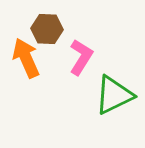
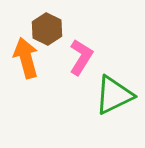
brown hexagon: rotated 24 degrees clockwise
orange arrow: rotated 9 degrees clockwise
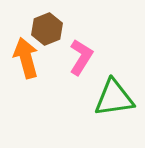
brown hexagon: rotated 12 degrees clockwise
green triangle: moved 3 px down; rotated 18 degrees clockwise
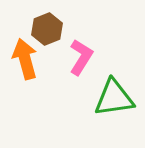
orange arrow: moved 1 px left, 1 px down
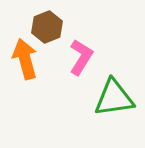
brown hexagon: moved 2 px up
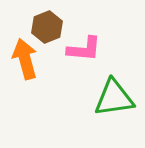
pink L-shape: moved 3 px right, 8 px up; rotated 63 degrees clockwise
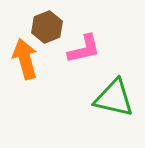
pink L-shape: rotated 18 degrees counterclockwise
green triangle: rotated 21 degrees clockwise
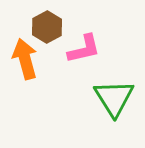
brown hexagon: rotated 8 degrees counterclockwise
green triangle: rotated 45 degrees clockwise
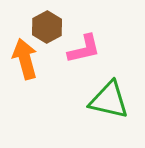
green triangle: moved 5 px left, 2 px down; rotated 45 degrees counterclockwise
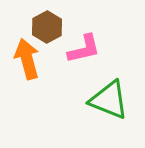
orange arrow: moved 2 px right
green triangle: rotated 9 degrees clockwise
